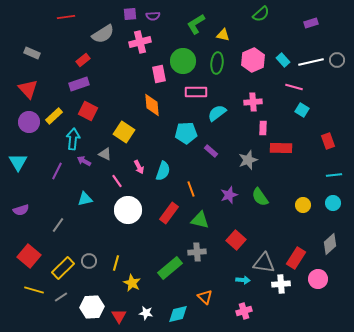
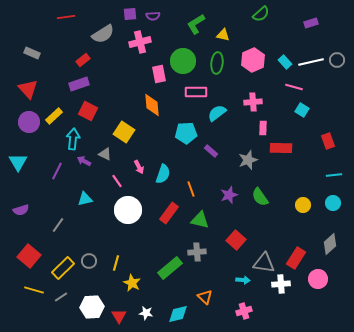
cyan rectangle at (283, 60): moved 2 px right, 2 px down
cyan semicircle at (163, 171): moved 3 px down
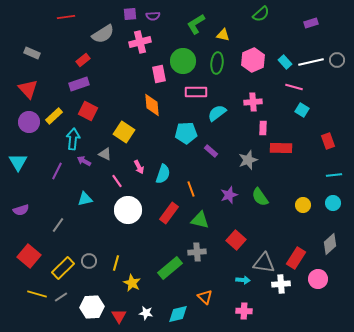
yellow line at (34, 290): moved 3 px right, 4 px down
pink cross at (244, 311): rotated 21 degrees clockwise
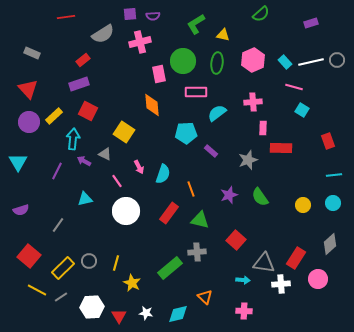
white circle at (128, 210): moved 2 px left, 1 px down
yellow line at (37, 294): moved 4 px up; rotated 12 degrees clockwise
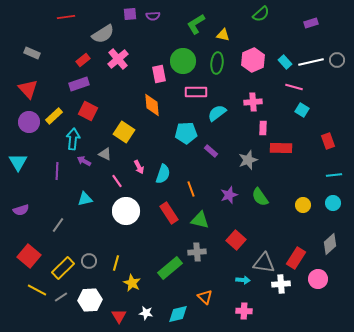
pink cross at (140, 42): moved 22 px left, 17 px down; rotated 25 degrees counterclockwise
purple line at (57, 171): rotated 24 degrees counterclockwise
red rectangle at (169, 213): rotated 70 degrees counterclockwise
white hexagon at (92, 307): moved 2 px left, 7 px up
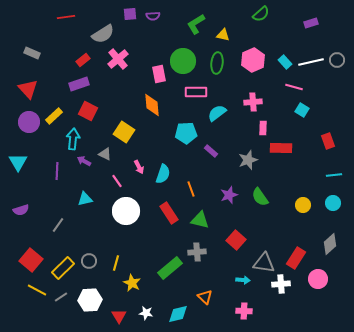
red square at (29, 256): moved 2 px right, 4 px down
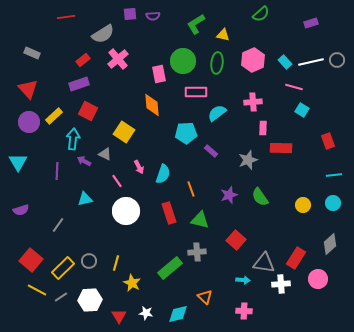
red rectangle at (169, 213): rotated 15 degrees clockwise
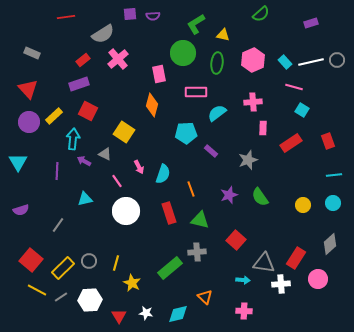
green circle at (183, 61): moved 8 px up
orange diamond at (152, 105): rotated 20 degrees clockwise
red rectangle at (281, 148): moved 10 px right, 5 px up; rotated 35 degrees counterclockwise
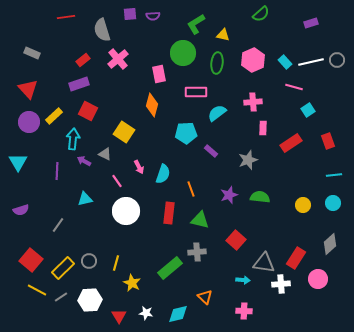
gray semicircle at (103, 34): moved 1 px left, 4 px up; rotated 105 degrees clockwise
cyan square at (302, 110): moved 6 px right; rotated 24 degrees clockwise
green semicircle at (260, 197): rotated 132 degrees clockwise
red rectangle at (169, 213): rotated 25 degrees clockwise
